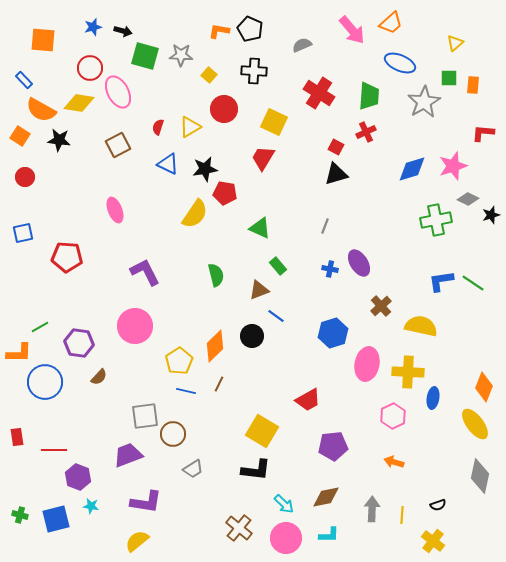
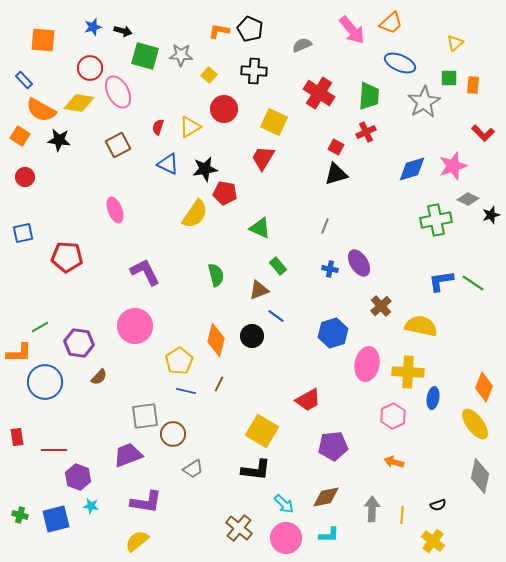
red L-shape at (483, 133): rotated 140 degrees counterclockwise
orange diamond at (215, 346): moved 1 px right, 6 px up; rotated 32 degrees counterclockwise
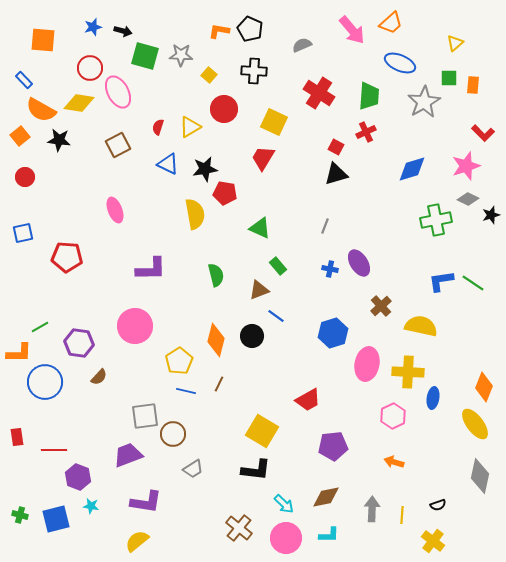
orange square at (20, 136): rotated 18 degrees clockwise
pink star at (453, 166): moved 13 px right
yellow semicircle at (195, 214): rotated 44 degrees counterclockwise
purple L-shape at (145, 272): moved 6 px right, 3 px up; rotated 116 degrees clockwise
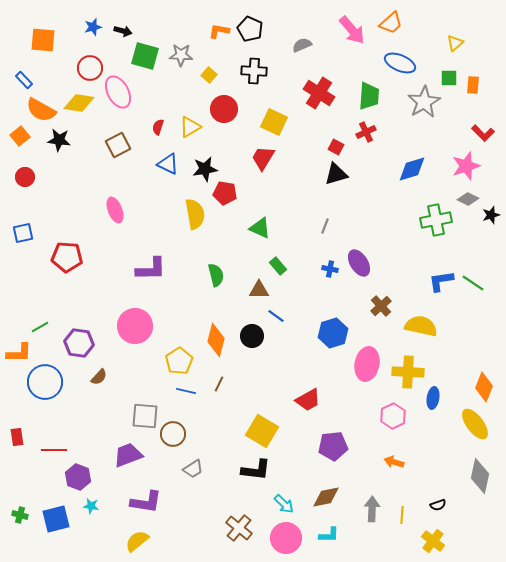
brown triangle at (259, 290): rotated 20 degrees clockwise
gray square at (145, 416): rotated 12 degrees clockwise
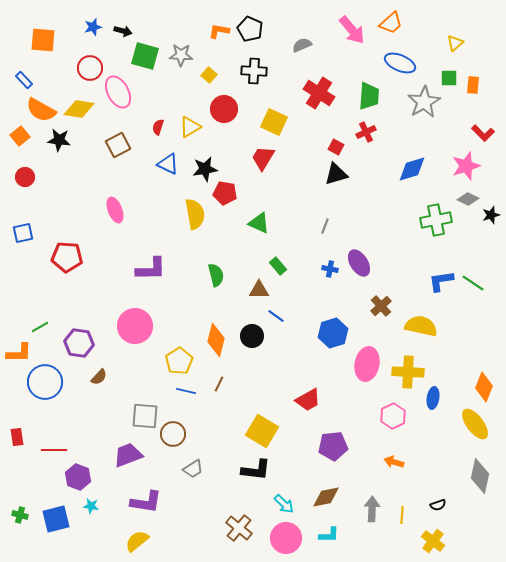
yellow diamond at (79, 103): moved 6 px down
green triangle at (260, 228): moved 1 px left, 5 px up
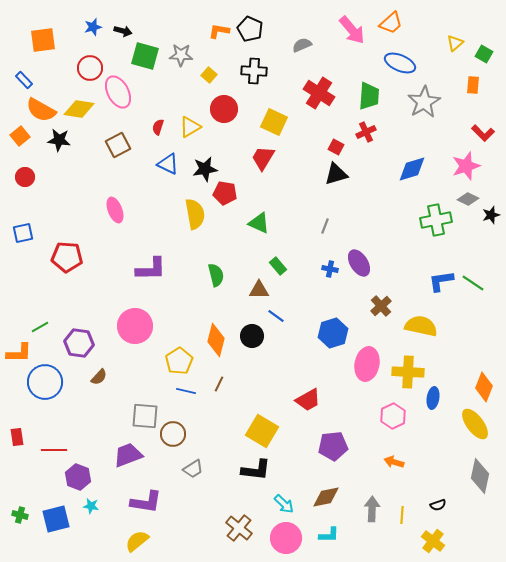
orange square at (43, 40): rotated 12 degrees counterclockwise
green square at (449, 78): moved 35 px right, 24 px up; rotated 30 degrees clockwise
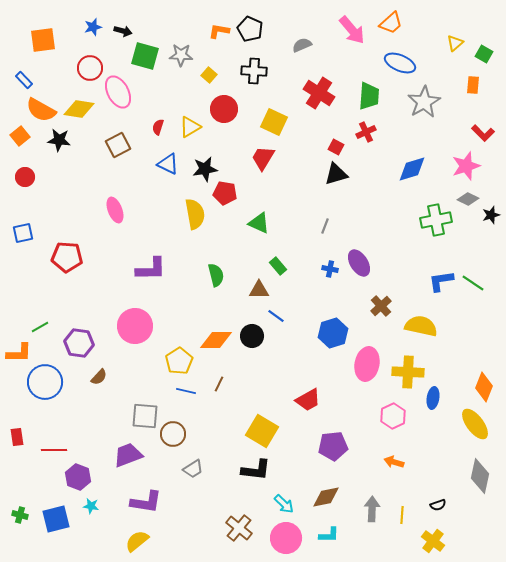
orange diamond at (216, 340): rotated 76 degrees clockwise
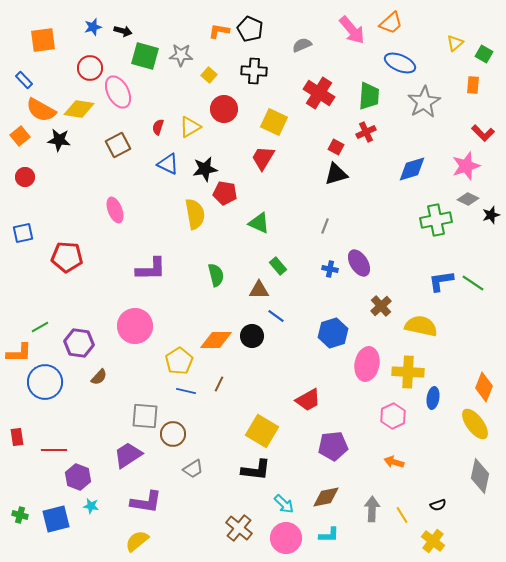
purple trapezoid at (128, 455): rotated 12 degrees counterclockwise
yellow line at (402, 515): rotated 36 degrees counterclockwise
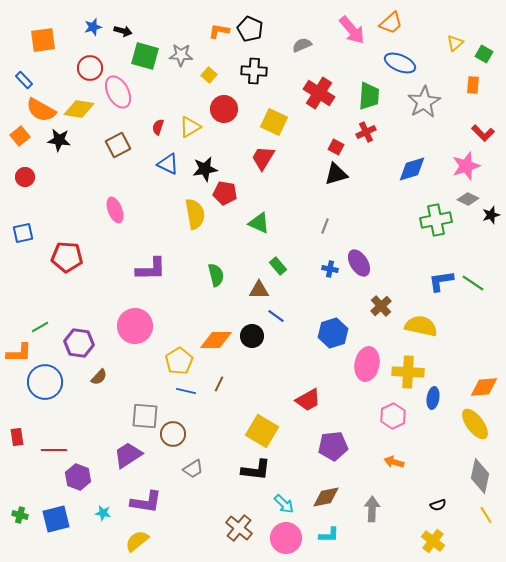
orange diamond at (484, 387): rotated 64 degrees clockwise
cyan star at (91, 506): moved 12 px right, 7 px down
yellow line at (402, 515): moved 84 px right
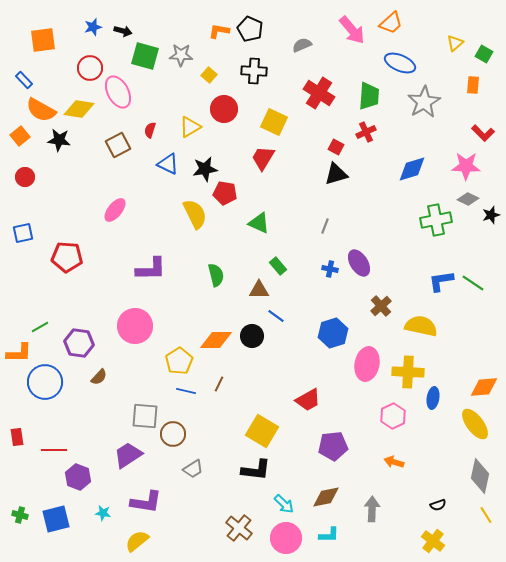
red semicircle at (158, 127): moved 8 px left, 3 px down
pink star at (466, 166): rotated 20 degrees clockwise
pink ellipse at (115, 210): rotated 60 degrees clockwise
yellow semicircle at (195, 214): rotated 16 degrees counterclockwise
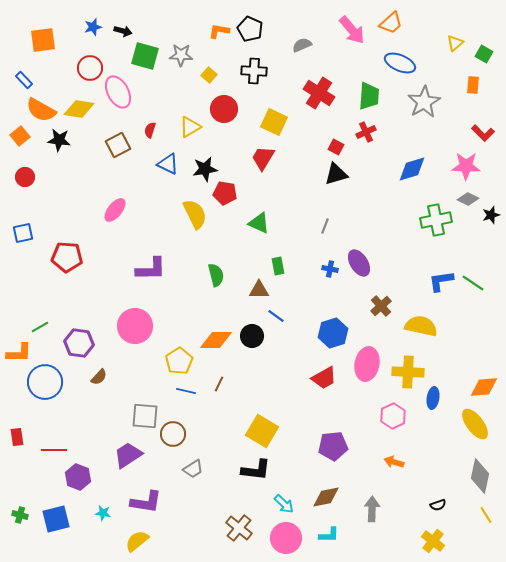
green rectangle at (278, 266): rotated 30 degrees clockwise
red trapezoid at (308, 400): moved 16 px right, 22 px up
